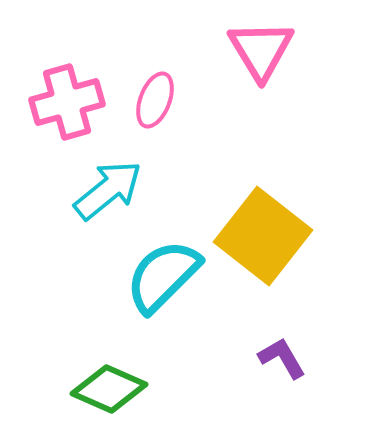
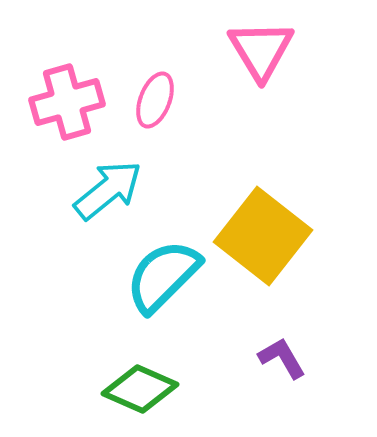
green diamond: moved 31 px right
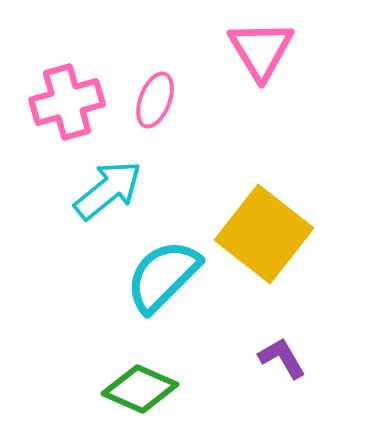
yellow square: moved 1 px right, 2 px up
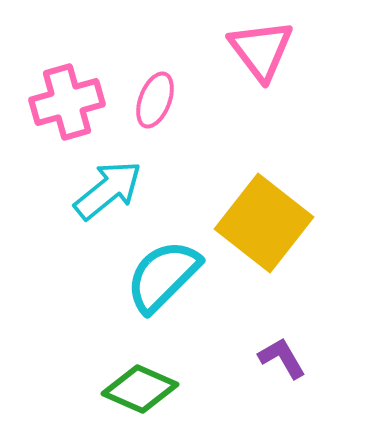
pink triangle: rotated 6 degrees counterclockwise
yellow square: moved 11 px up
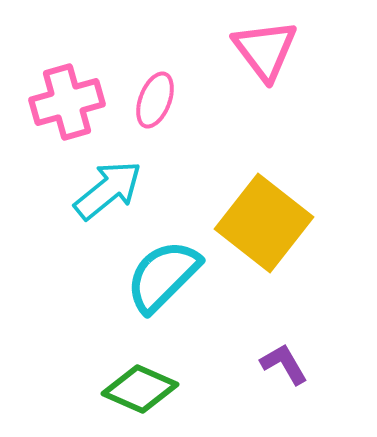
pink triangle: moved 4 px right
purple L-shape: moved 2 px right, 6 px down
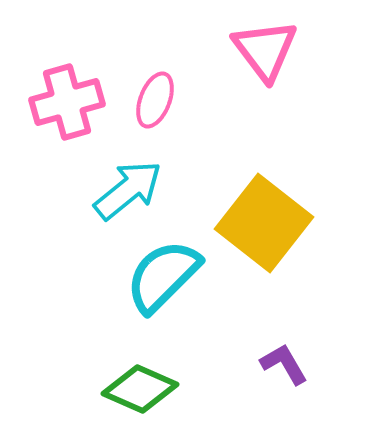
cyan arrow: moved 20 px right
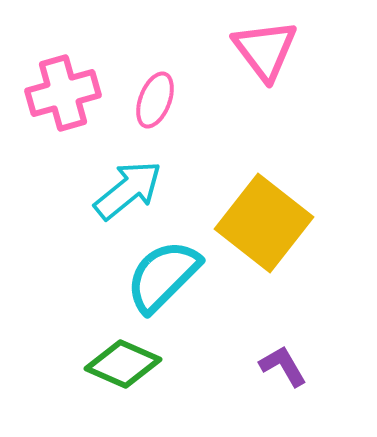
pink cross: moved 4 px left, 9 px up
purple L-shape: moved 1 px left, 2 px down
green diamond: moved 17 px left, 25 px up
